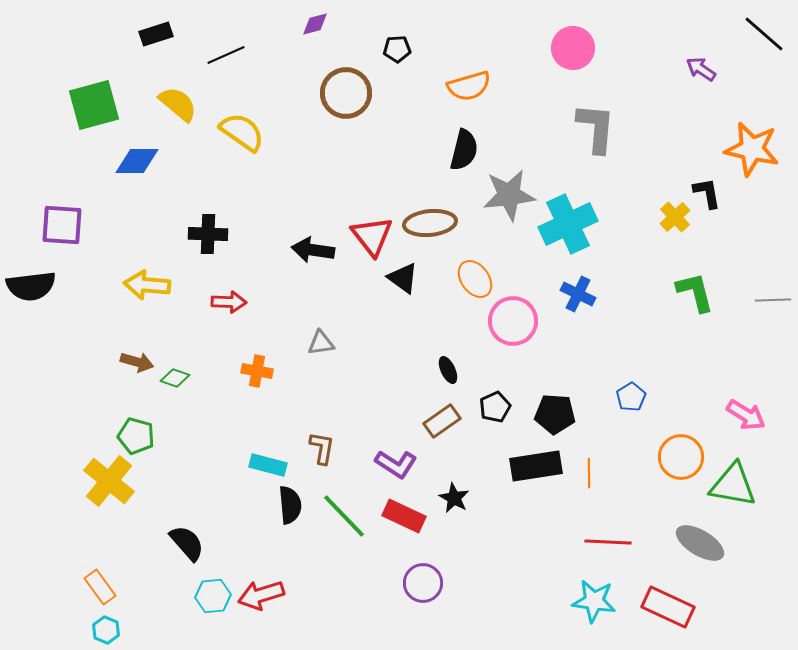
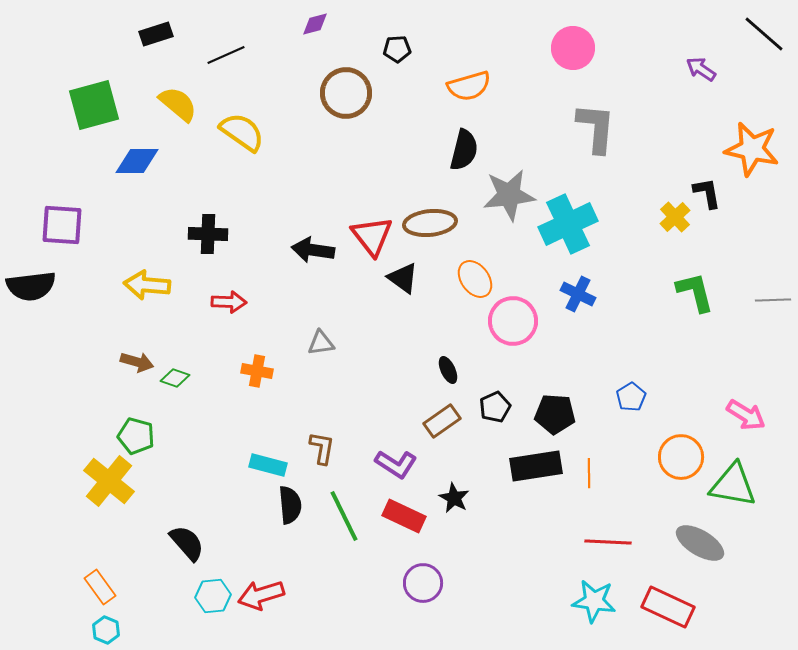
green line at (344, 516): rotated 18 degrees clockwise
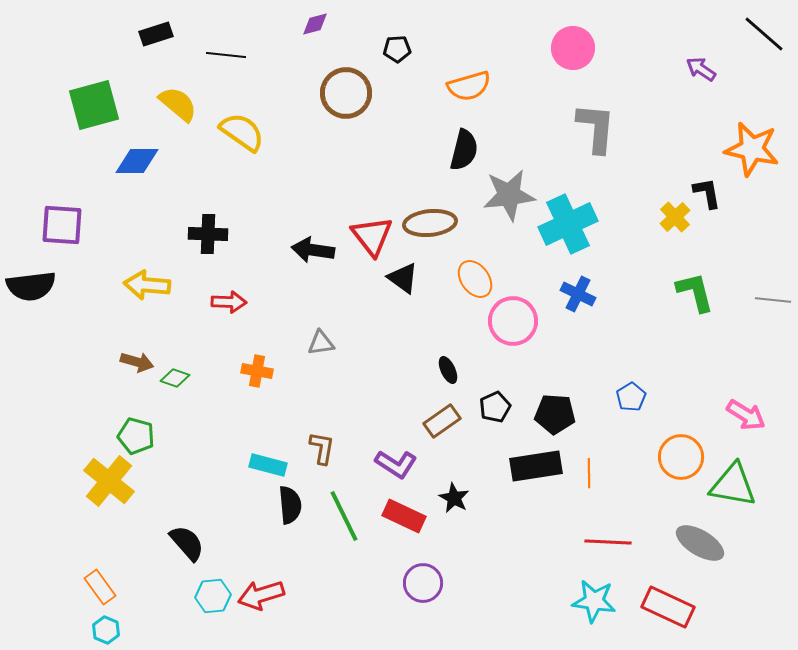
black line at (226, 55): rotated 30 degrees clockwise
gray line at (773, 300): rotated 8 degrees clockwise
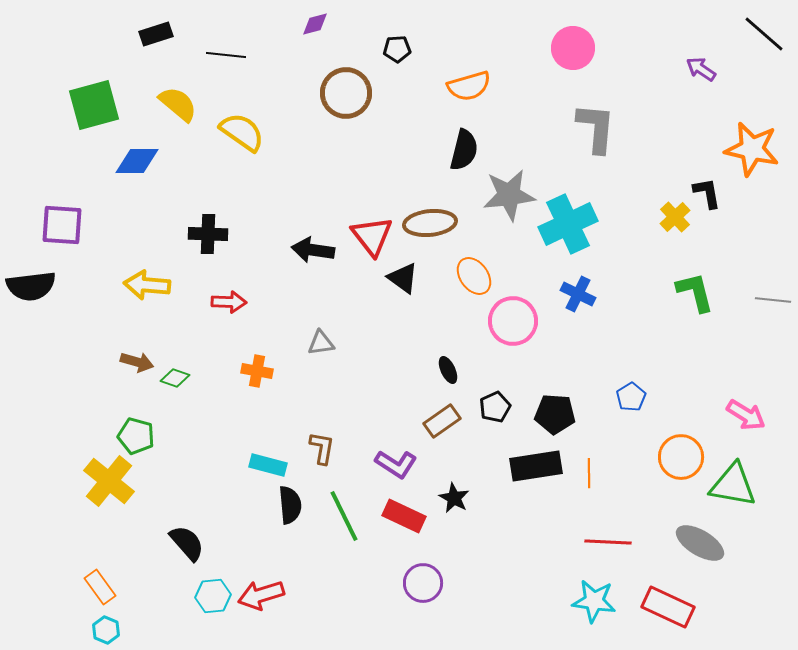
orange ellipse at (475, 279): moved 1 px left, 3 px up
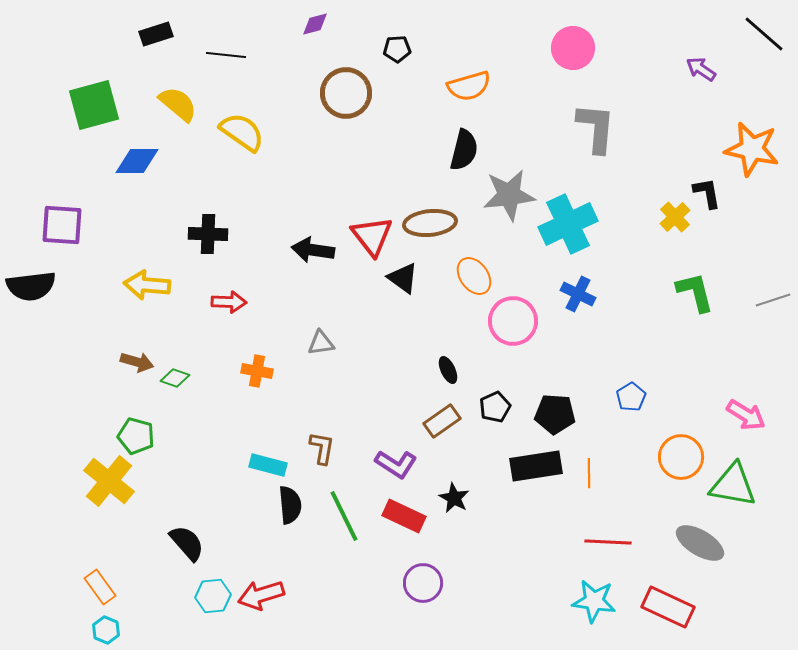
gray line at (773, 300): rotated 24 degrees counterclockwise
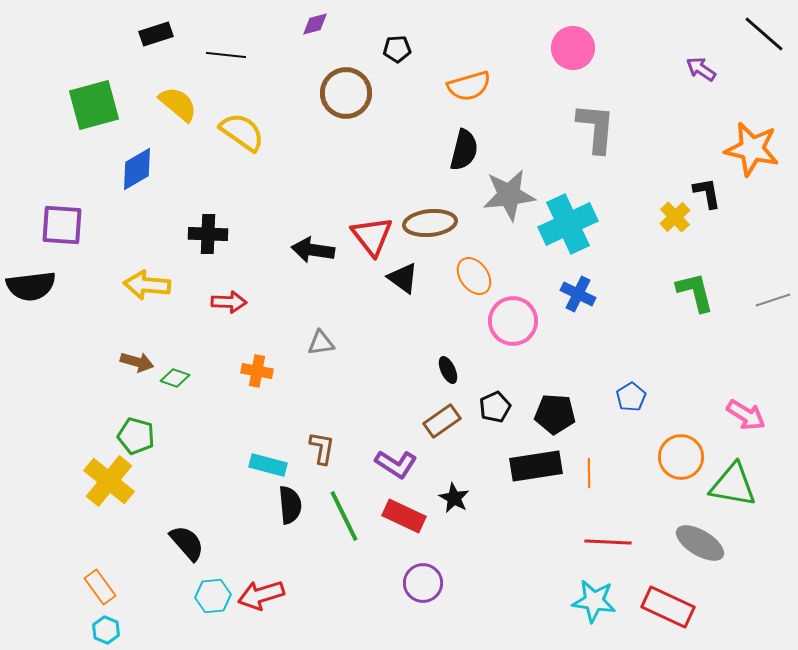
blue diamond at (137, 161): moved 8 px down; rotated 30 degrees counterclockwise
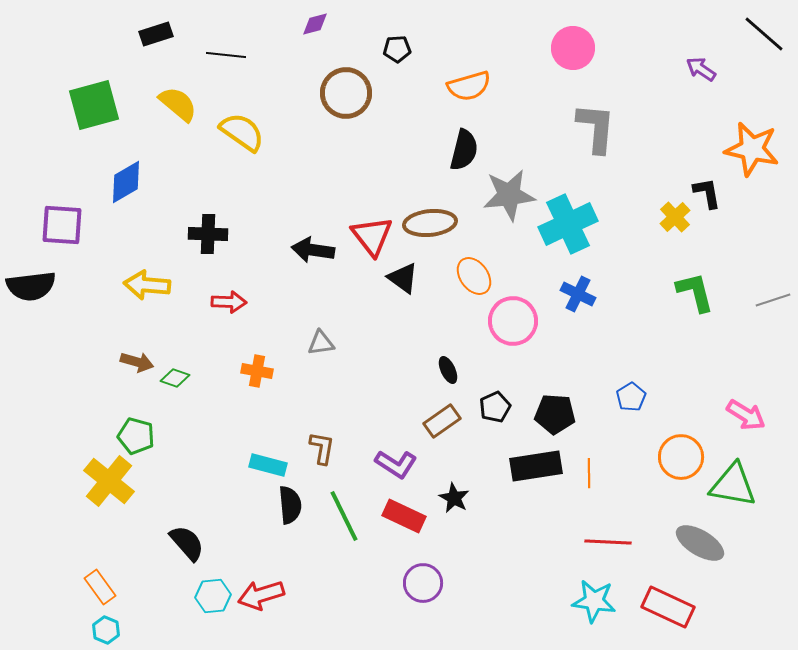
blue diamond at (137, 169): moved 11 px left, 13 px down
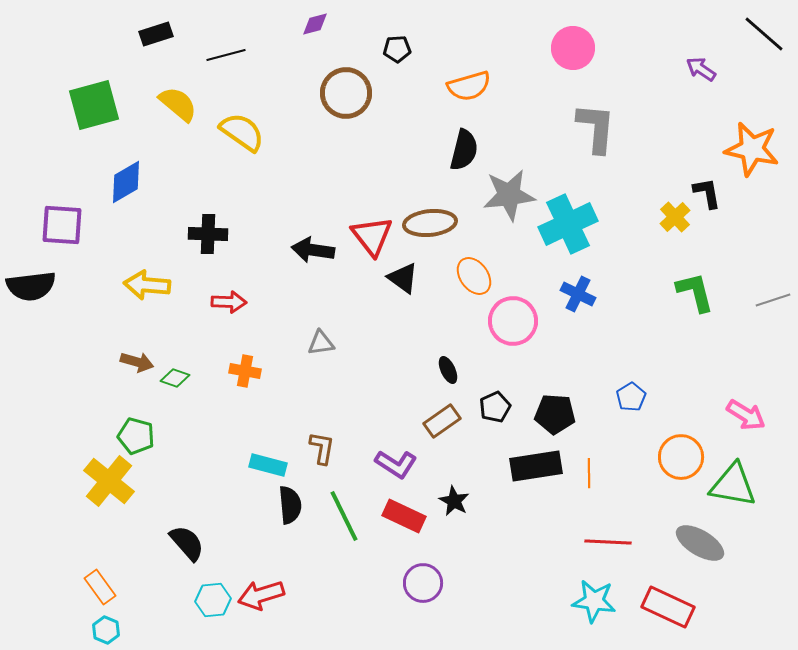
black line at (226, 55): rotated 21 degrees counterclockwise
orange cross at (257, 371): moved 12 px left
black star at (454, 498): moved 3 px down
cyan hexagon at (213, 596): moved 4 px down
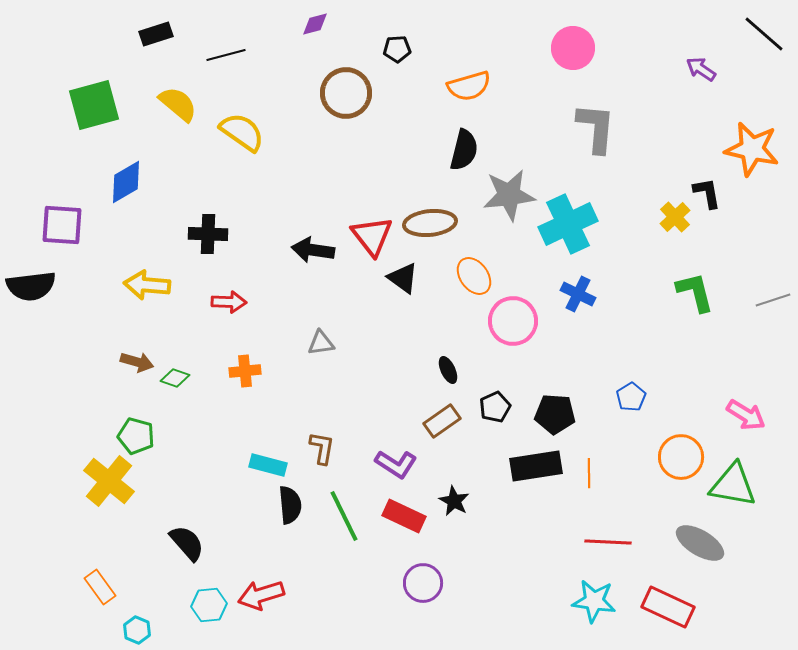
orange cross at (245, 371): rotated 16 degrees counterclockwise
cyan hexagon at (213, 600): moved 4 px left, 5 px down
cyan hexagon at (106, 630): moved 31 px right
